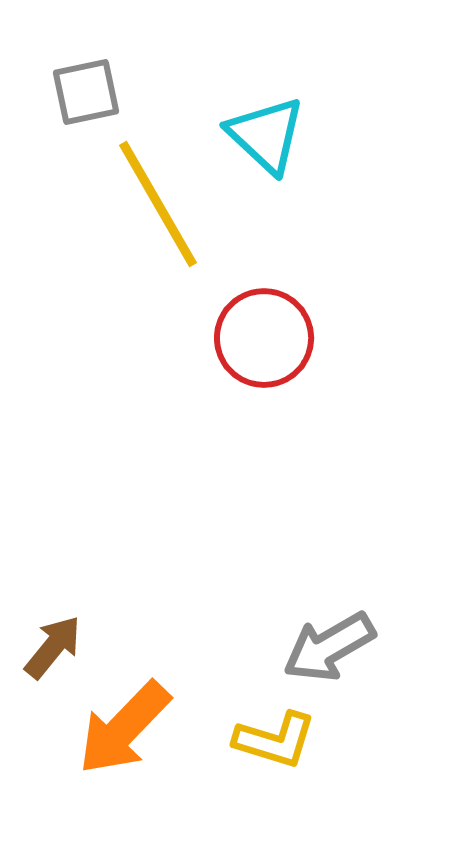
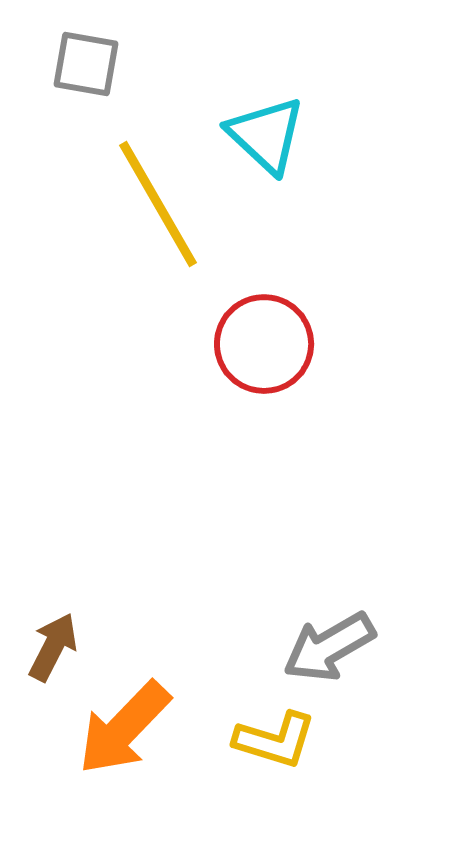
gray square: moved 28 px up; rotated 22 degrees clockwise
red circle: moved 6 px down
brown arrow: rotated 12 degrees counterclockwise
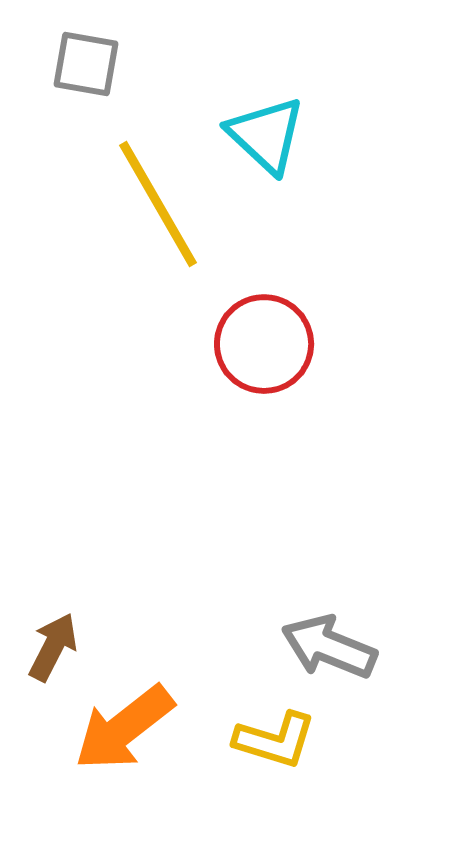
gray arrow: rotated 52 degrees clockwise
orange arrow: rotated 8 degrees clockwise
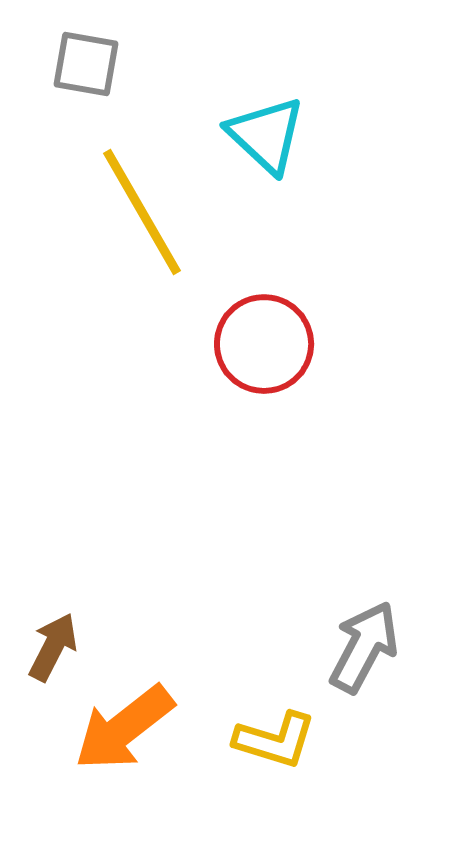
yellow line: moved 16 px left, 8 px down
gray arrow: moved 35 px right; rotated 96 degrees clockwise
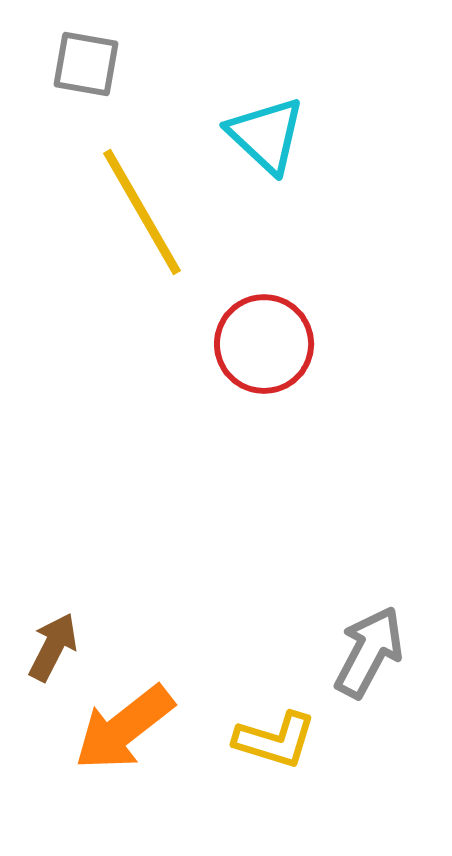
gray arrow: moved 5 px right, 5 px down
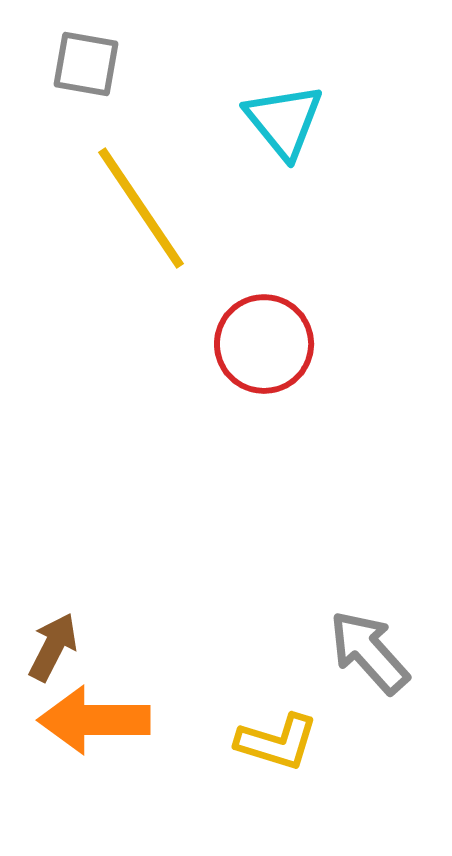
cyan triangle: moved 18 px right, 14 px up; rotated 8 degrees clockwise
yellow line: moved 1 px left, 4 px up; rotated 4 degrees counterclockwise
gray arrow: rotated 70 degrees counterclockwise
orange arrow: moved 30 px left, 8 px up; rotated 38 degrees clockwise
yellow L-shape: moved 2 px right, 2 px down
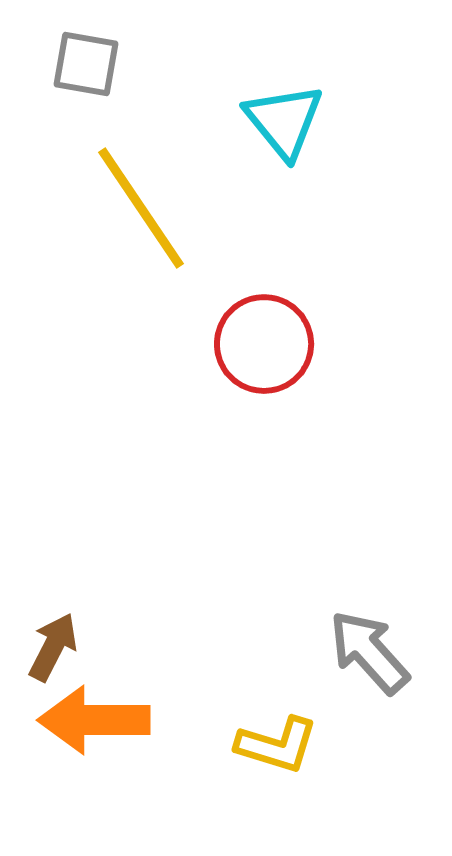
yellow L-shape: moved 3 px down
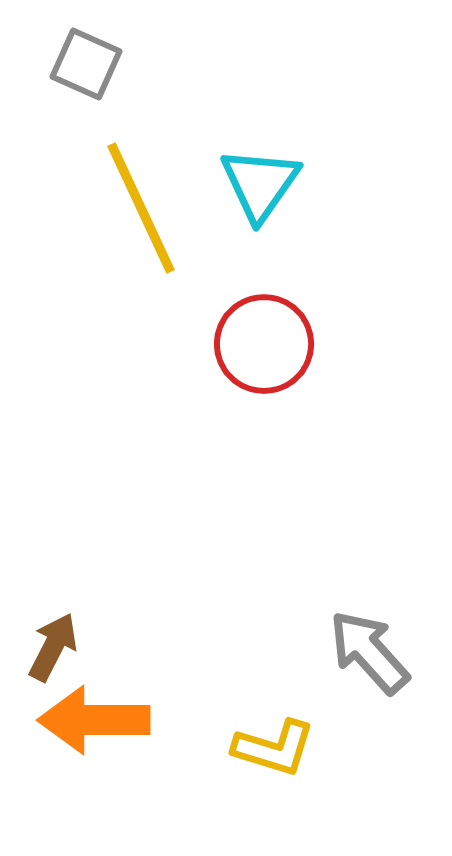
gray square: rotated 14 degrees clockwise
cyan triangle: moved 24 px left, 63 px down; rotated 14 degrees clockwise
yellow line: rotated 9 degrees clockwise
yellow L-shape: moved 3 px left, 3 px down
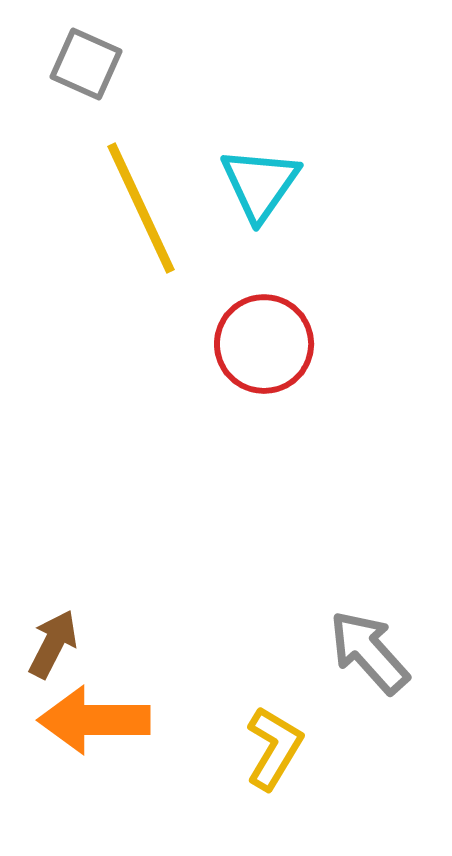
brown arrow: moved 3 px up
yellow L-shape: rotated 76 degrees counterclockwise
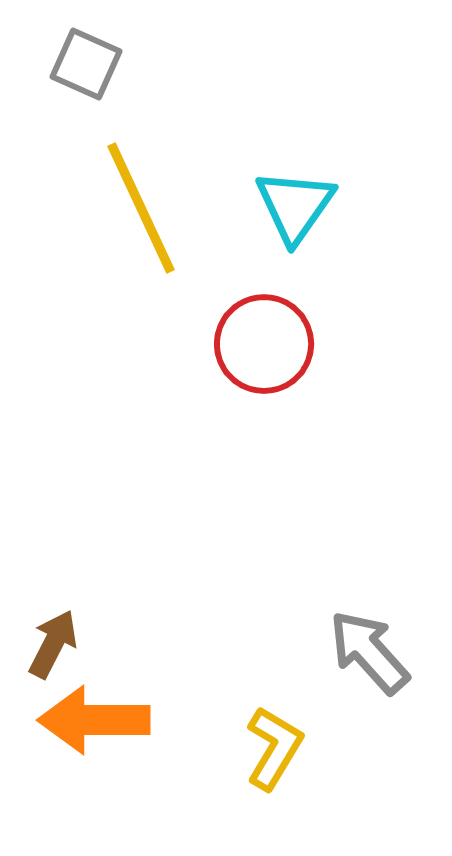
cyan triangle: moved 35 px right, 22 px down
